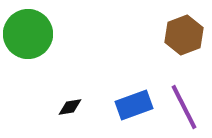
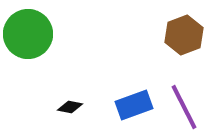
black diamond: rotated 20 degrees clockwise
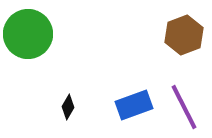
black diamond: moved 2 px left; rotated 70 degrees counterclockwise
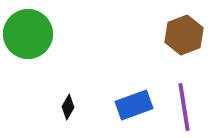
purple line: rotated 18 degrees clockwise
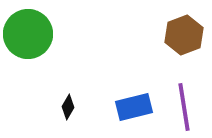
blue rectangle: moved 2 px down; rotated 6 degrees clockwise
